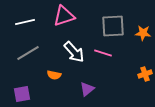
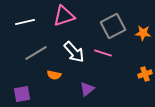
gray square: rotated 25 degrees counterclockwise
gray line: moved 8 px right
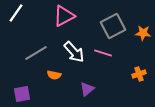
pink triangle: rotated 10 degrees counterclockwise
white line: moved 9 px left, 9 px up; rotated 42 degrees counterclockwise
orange cross: moved 6 px left
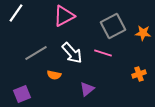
white arrow: moved 2 px left, 1 px down
purple square: rotated 12 degrees counterclockwise
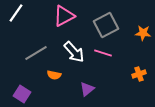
gray square: moved 7 px left, 1 px up
white arrow: moved 2 px right, 1 px up
purple square: rotated 36 degrees counterclockwise
